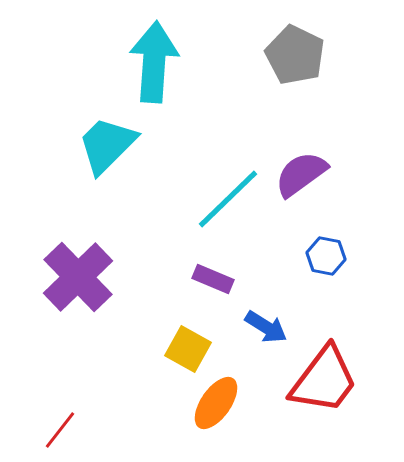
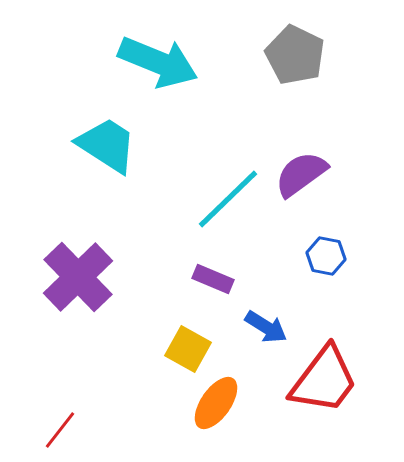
cyan arrow: moved 4 px right; rotated 108 degrees clockwise
cyan trapezoid: rotated 78 degrees clockwise
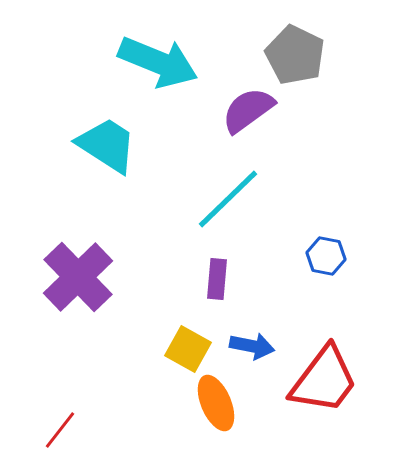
purple semicircle: moved 53 px left, 64 px up
purple rectangle: moved 4 px right; rotated 72 degrees clockwise
blue arrow: moved 14 px left, 19 px down; rotated 21 degrees counterclockwise
orange ellipse: rotated 58 degrees counterclockwise
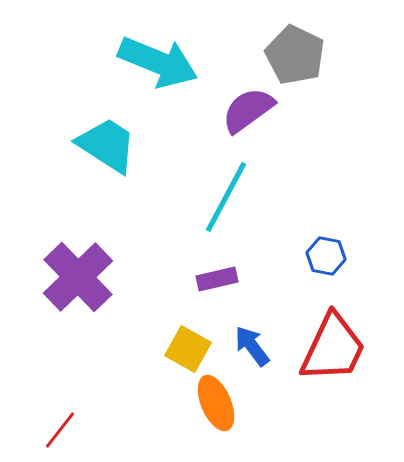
cyan line: moved 2 px left, 2 px up; rotated 18 degrees counterclockwise
purple rectangle: rotated 72 degrees clockwise
blue arrow: rotated 138 degrees counterclockwise
red trapezoid: moved 9 px right, 32 px up; rotated 12 degrees counterclockwise
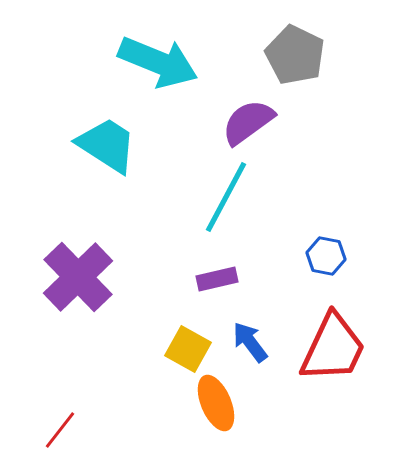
purple semicircle: moved 12 px down
blue arrow: moved 2 px left, 4 px up
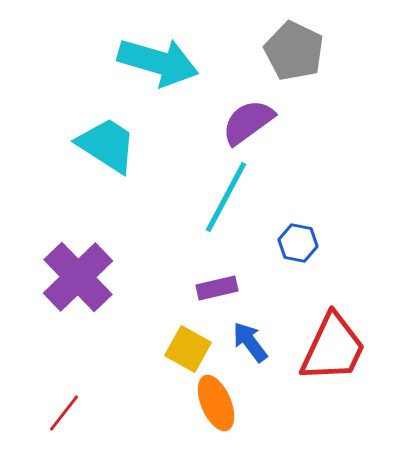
gray pentagon: moved 1 px left, 4 px up
cyan arrow: rotated 6 degrees counterclockwise
blue hexagon: moved 28 px left, 13 px up
purple rectangle: moved 9 px down
red line: moved 4 px right, 17 px up
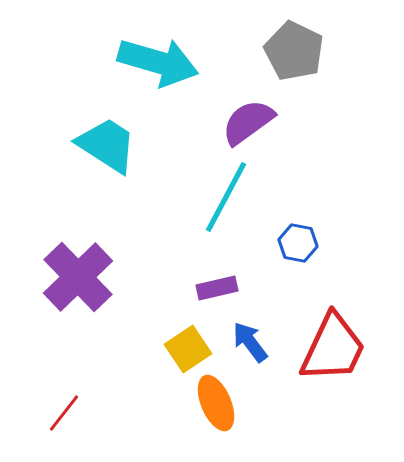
yellow square: rotated 27 degrees clockwise
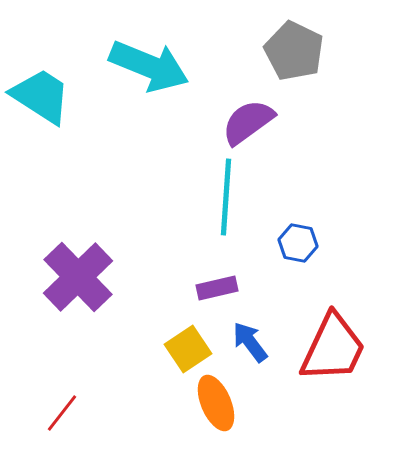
cyan arrow: moved 9 px left, 4 px down; rotated 6 degrees clockwise
cyan trapezoid: moved 66 px left, 49 px up
cyan line: rotated 24 degrees counterclockwise
red line: moved 2 px left
